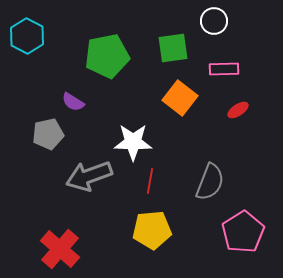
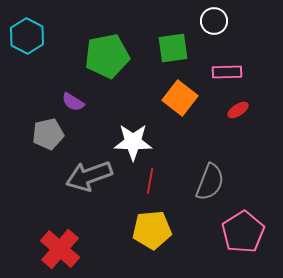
pink rectangle: moved 3 px right, 3 px down
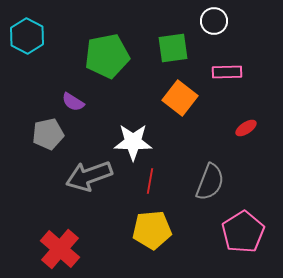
red ellipse: moved 8 px right, 18 px down
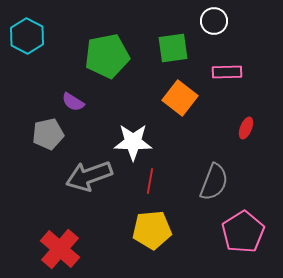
red ellipse: rotated 35 degrees counterclockwise
gray semicircle: moved 4 px right
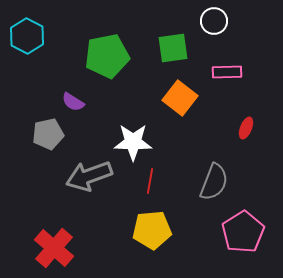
red cross: moved 6 px left, 1 px up
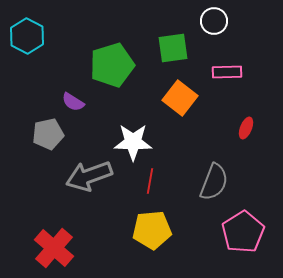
green pentagon: moved 5 px right, 9 px down; rotated 6 degrees counterclockwise
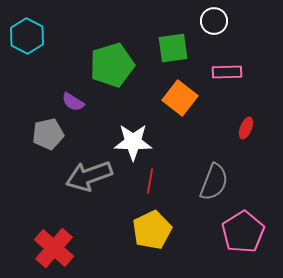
yellow pentagon: rotated 21 degrees counterclockwise
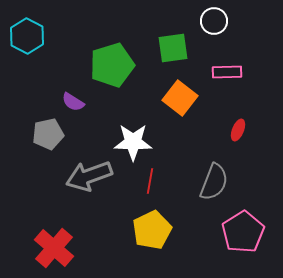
red ellipse: moved 8 px left, 2 px down
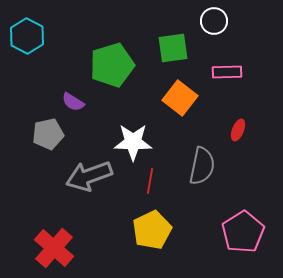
gray semicircle: moved 12 px left, 16 px up; rotated 9 degrees counterclockwise
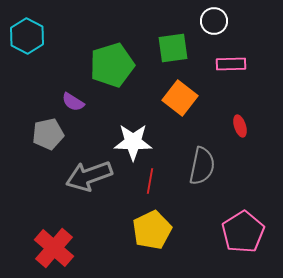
pink rectangle: moved 4 px right, 8 px up
red ellipse: moved 2 px right, 4 px up; rotated 40 degrees counterclockwise
